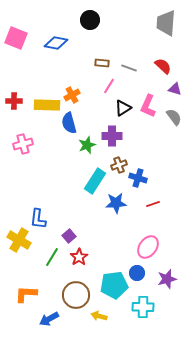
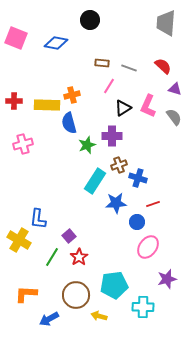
orange cross: rotated 14 degrees clockwise
blue circle: moved 51 px up
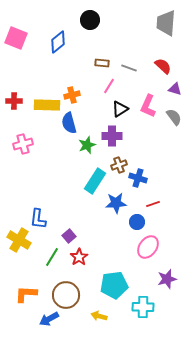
blue diamond: moved 2 px right, 1 px up; rotated 50 degrees counterclockwise
black triangle: moved 3 px left, 1 px down
brown circle: moved 10 px left
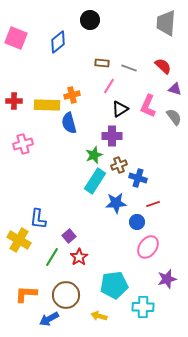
green star: moved 7 px right, 10 px down
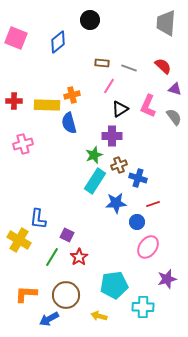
purple square: moved 2 px left, 1 px up; rotated 24 degrees counterclockwise
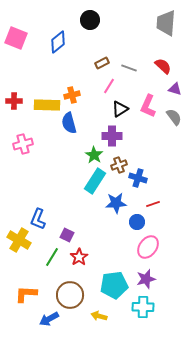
brown rectangle: rotated 32 degrees counterclockwise
green star: rotated 18 degrees counterclockwise
blue L-shape: rotated 15 degrees clockwise
purple star: moved 21 px left
brown circle: moved 4 px right
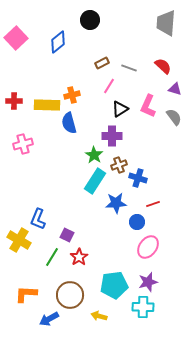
pink square: rotated 25 degrees clockwise
purple star: moved 2 px right, 3 px down
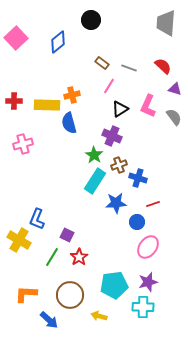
black circle: moved 1 px right
brown rectangle: rotated 64 degrees clockwise
purple cross: rotated 24 degrees clockwise
blue L-shape: moved 1 px left
blue arrow: moved 1 px down; rotated 108 degrees counterclockwise
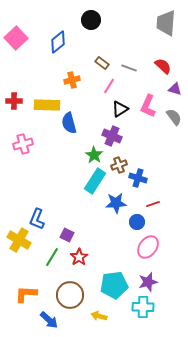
orange cross: moved 15 px up
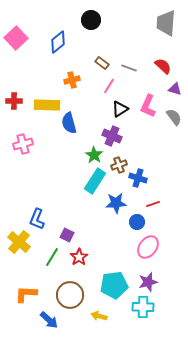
yellow cross: moved 2 px down; rotated 10 degrees clockwise
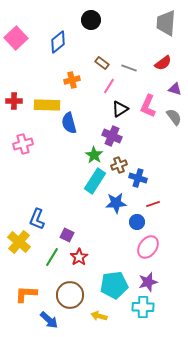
red semicircle: moved 3 px up; rotated 102 degrees clockwise
